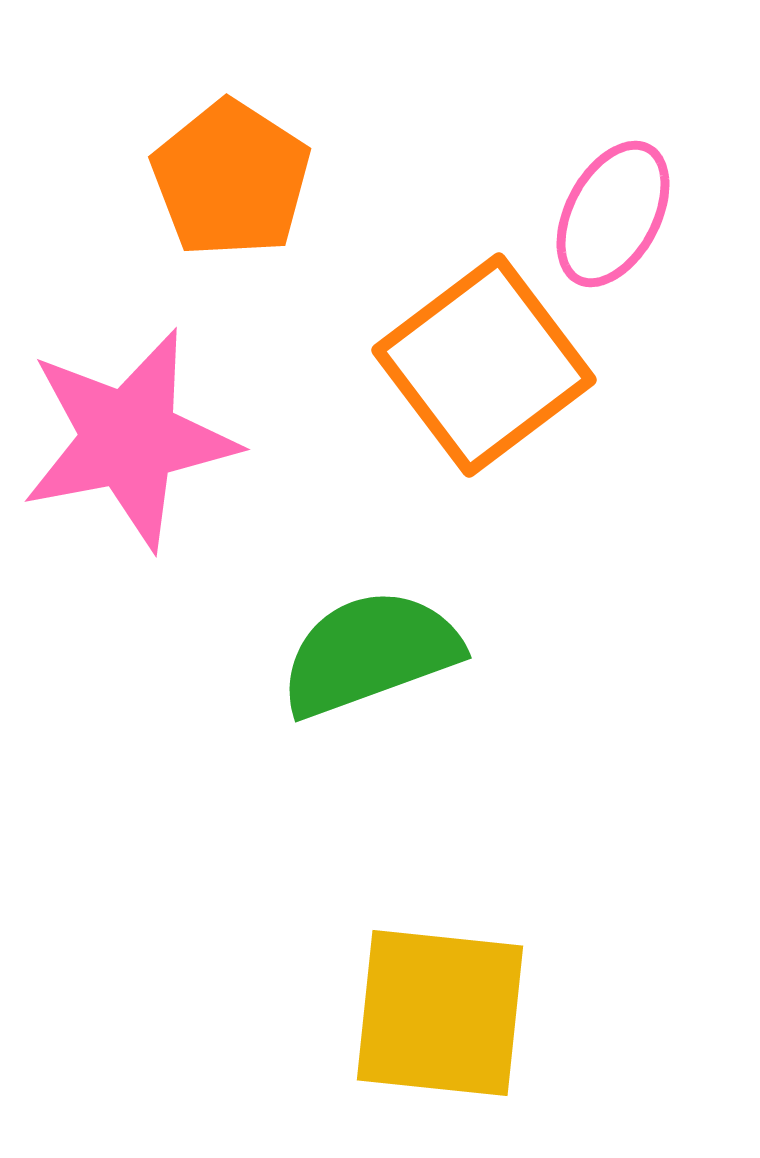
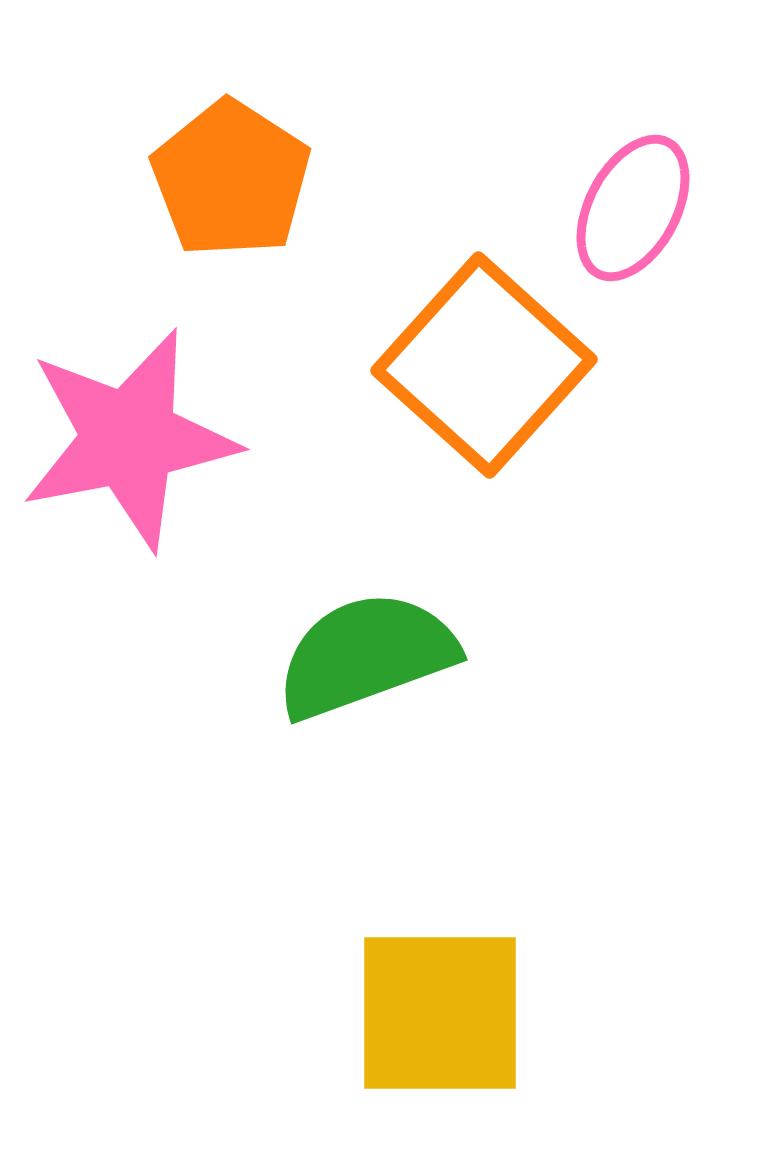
pink ellipse: moved 20 px right, 6 px up
orange square: rotated 11 degrees counterclockwise
green semicircle: moved 4 px left, 2 px down
yellow square: rotated 6 degrees counterclockwise
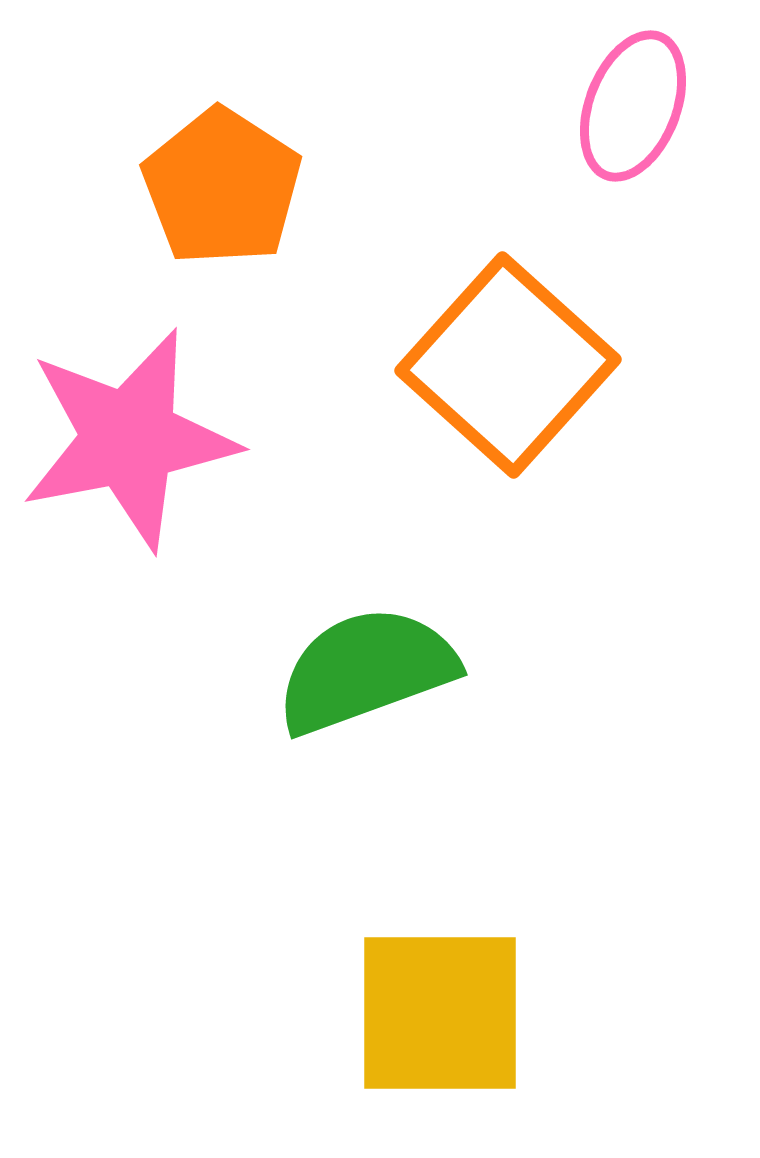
orange pentagon: moved 9 px left, 8 px down
pink ellipse: moved 102 px up; rotated 7 degrees counterclockwise
orange square: moved 24 px right
green semicircle: moved 15 px down
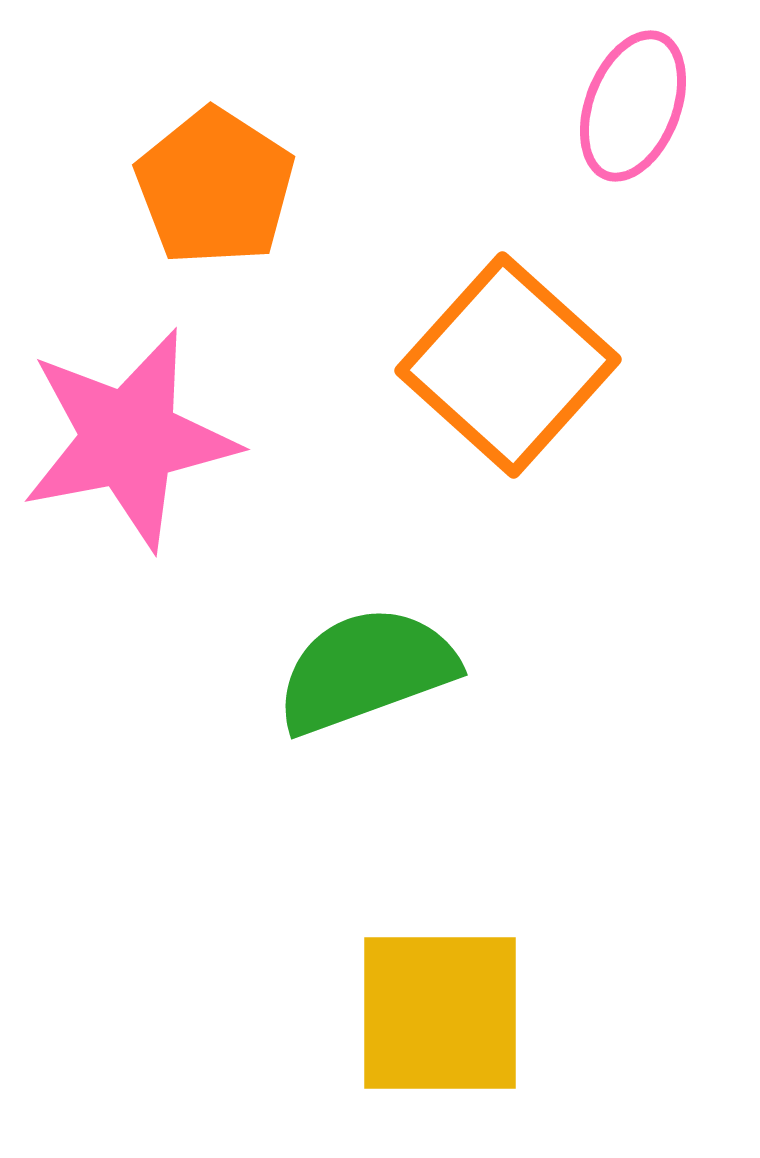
orange pentagon: moved 7 px left
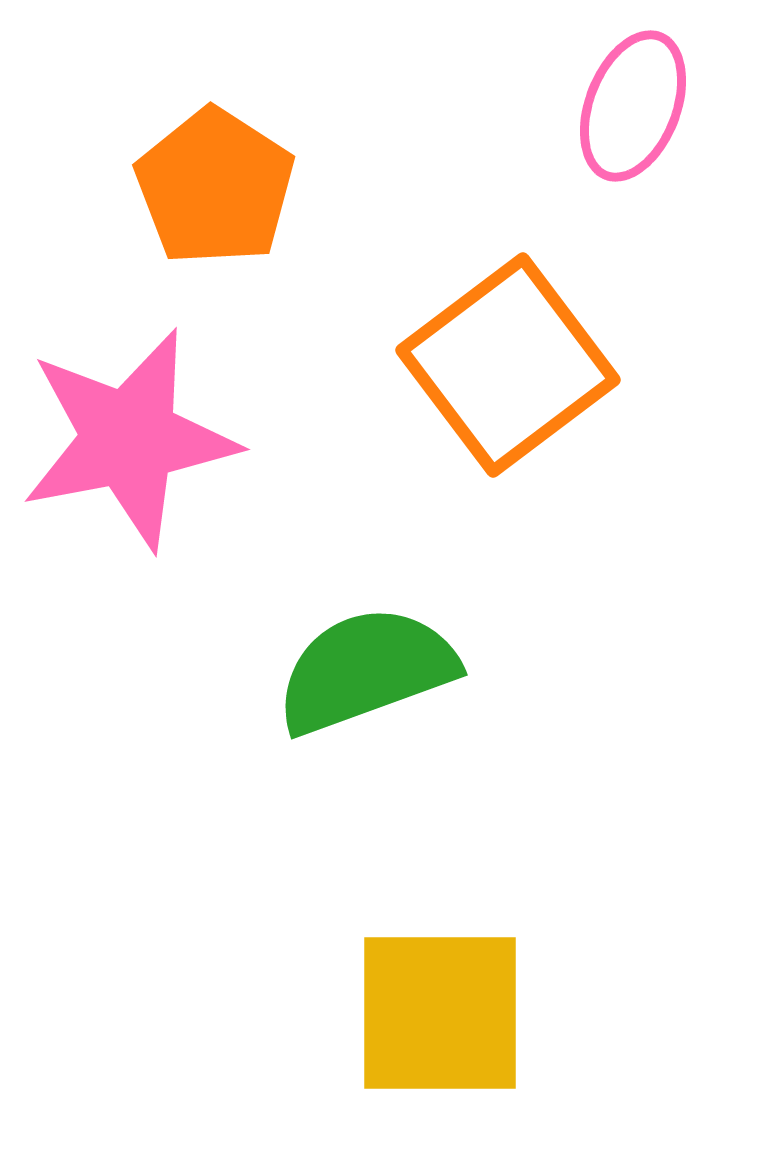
orange square: rotated 11 degrees clockwise
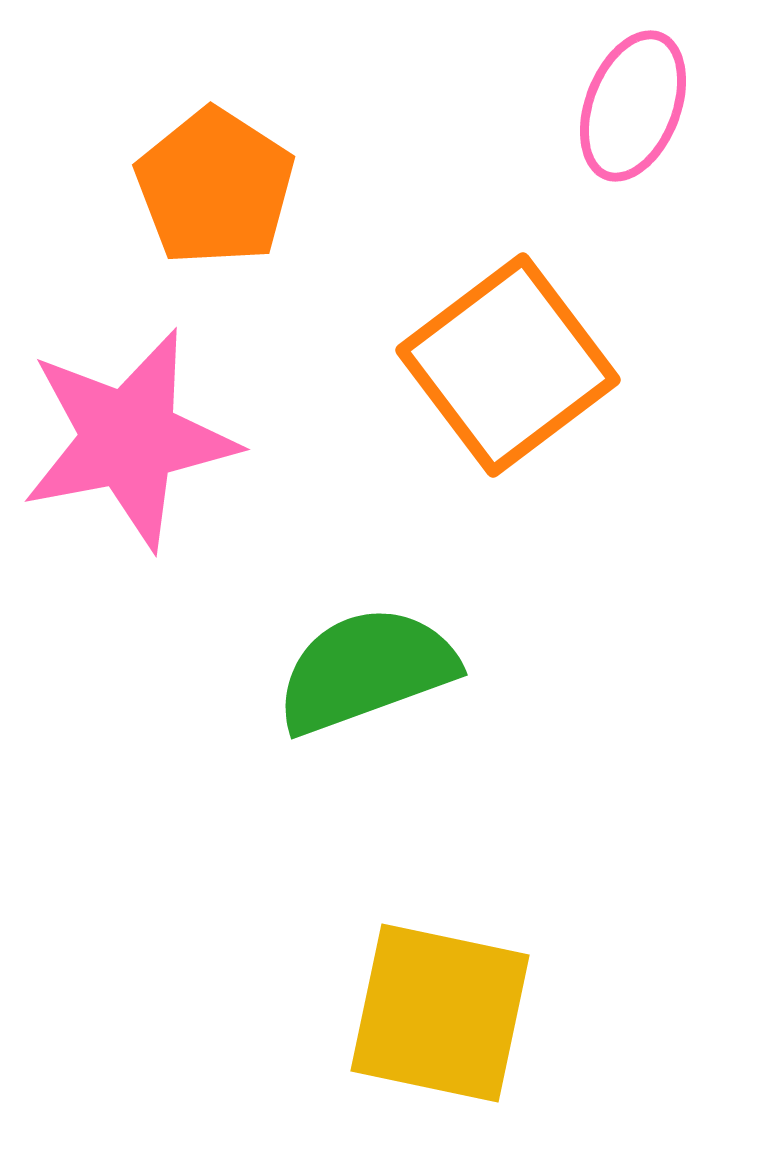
yellow square: rotated 12 degrees clockwise
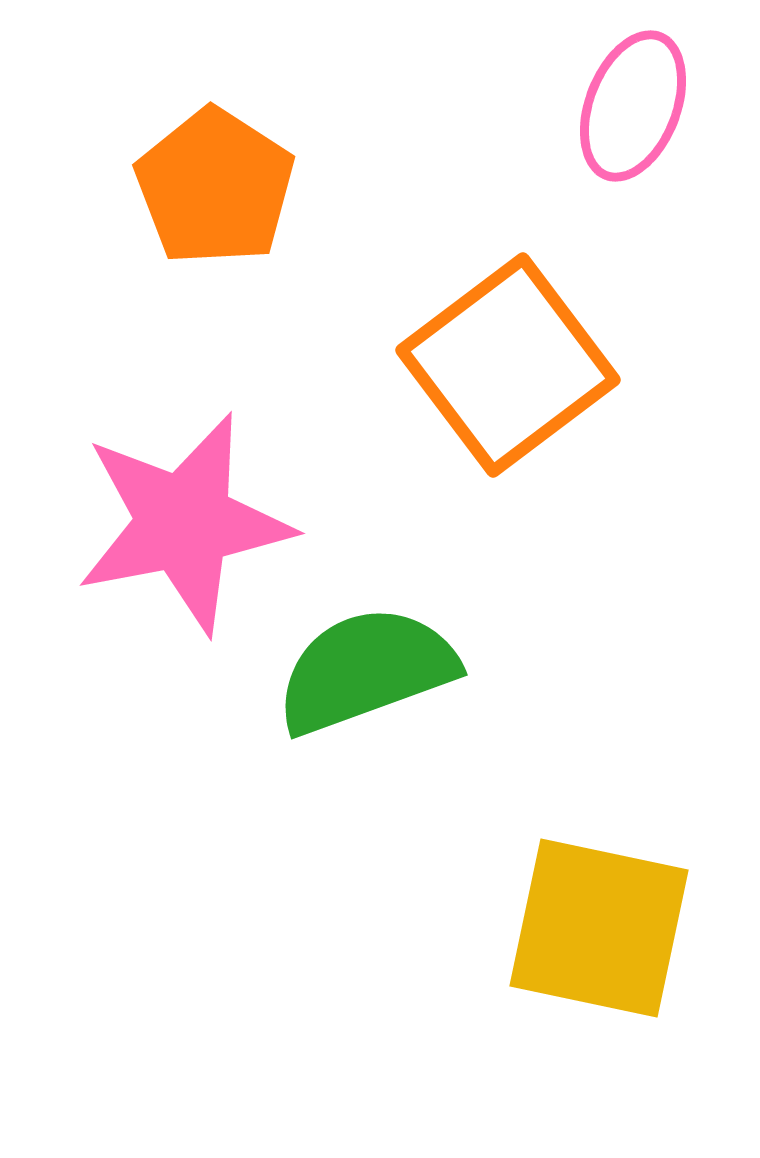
pink star: moved 55 px right, 84 px down
yellow square: moved 159 px right, 85 px up
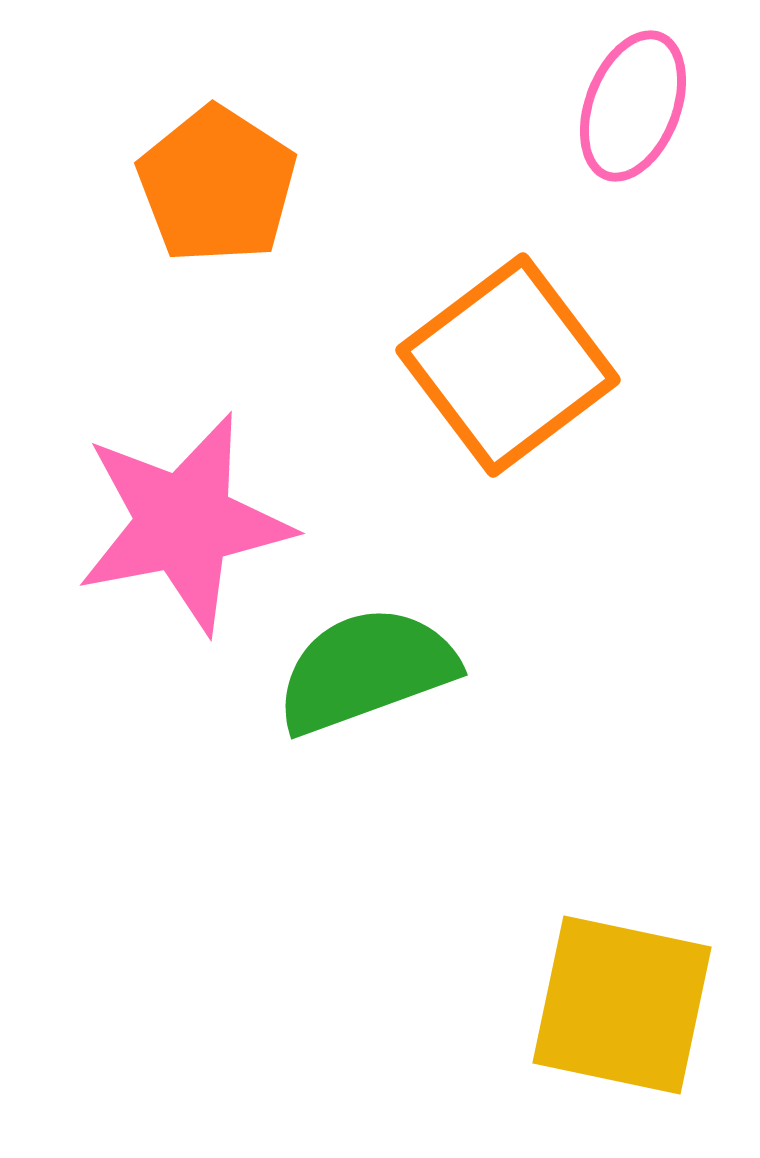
orange pentagon: moved 2 px right, 2 px up
yellow square: moved 23 px right, 77 px down
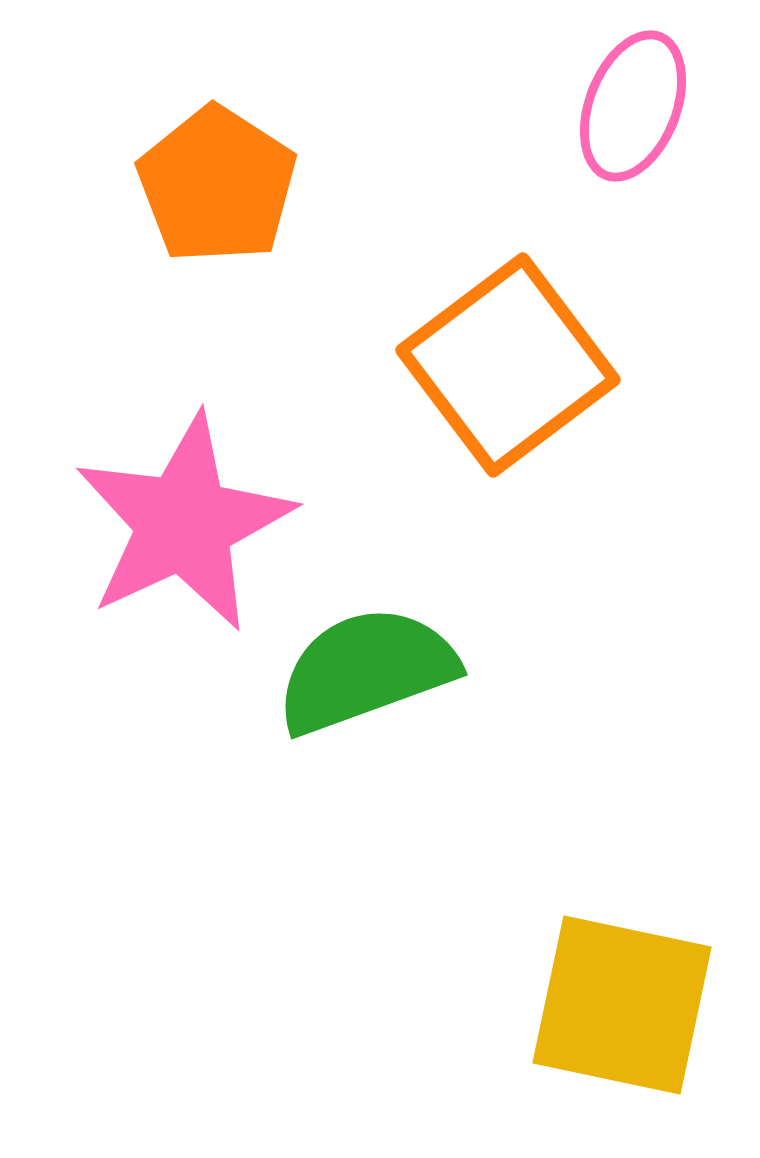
pink star: rotated 14 degrees counterclockwise
